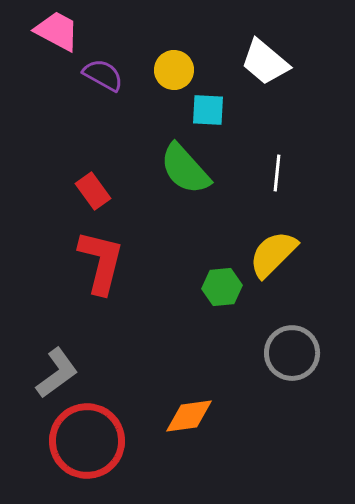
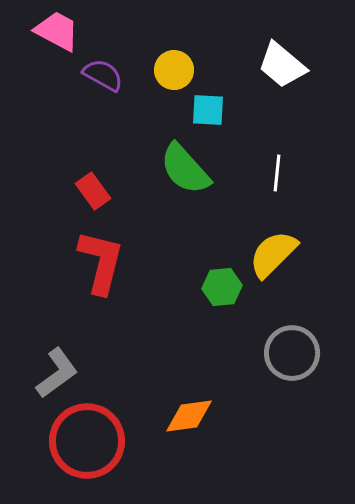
white trapezoid: moved 17 px right, 3 px down
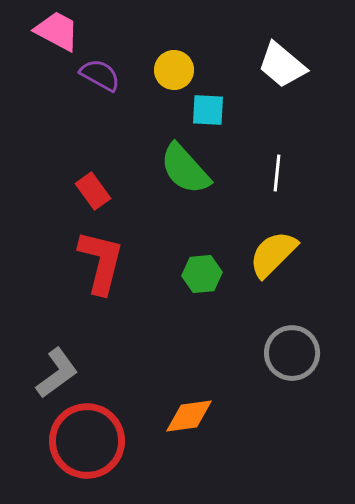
purple semicircle: moved 3 px left
green hexagon: moved 20 px left, 13 px up
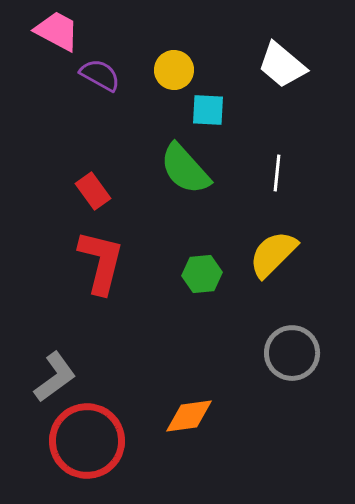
gray L-shape: moved 2 px left, 4 px down
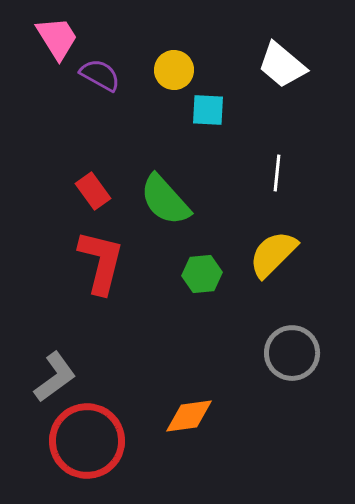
pink trapezoid: moved 7 px down; rotated 30 degrees clockwise
green semicircle: moved 20 px left, 31 px down
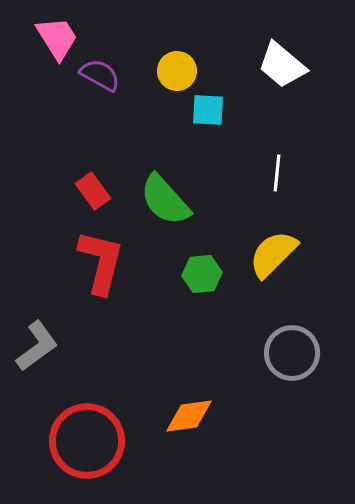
yellow circle: moved 3 px right, 1 px down
gray L-shape: moved 18 px left, 31 px up
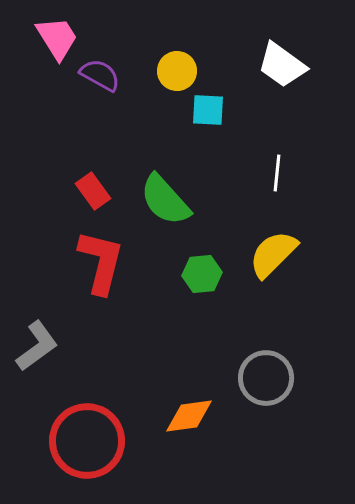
white trapezoid: rotated 4 degrees counterclockwise
gray circle: moved 26 px left, 25 px down
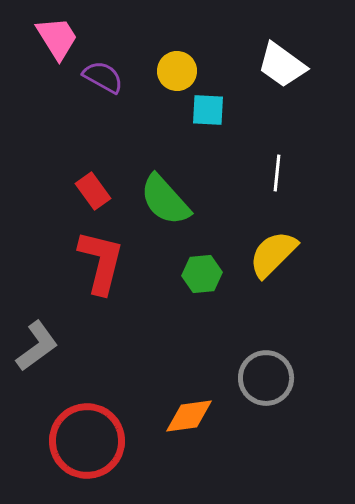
purple semicircle: moved 3 px right, 2 px down
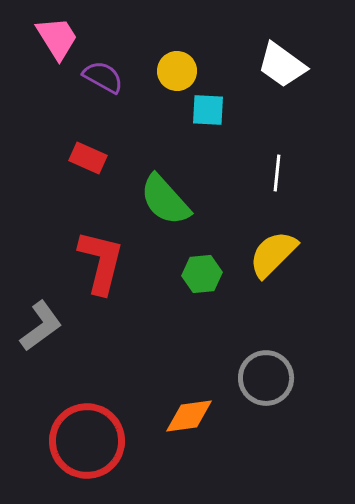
red rectangle: moved 5 px left, 33 px up; rotated 30 degrees counterclockwise
gray L-shape: moved 4 px right, 20 px up
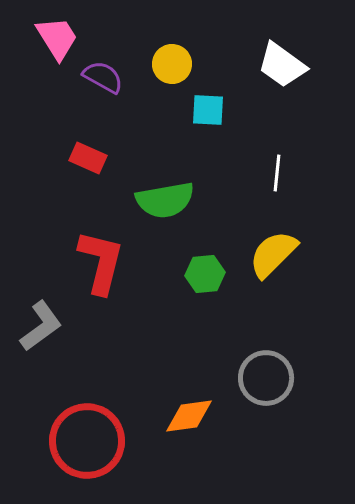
yellow circle: moved 5 px left, 7 px up
green semicircle: rotated 58 degrees counterclockwise
green hexagon: moved 3 px right
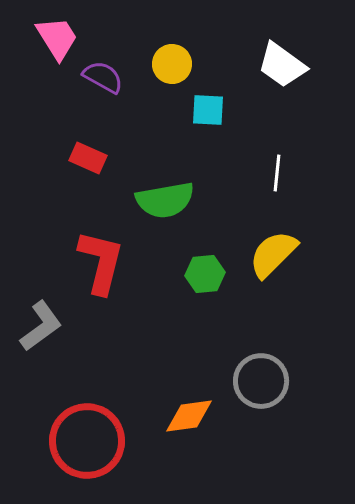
gray circle: moved 5 px left, 3 px down
